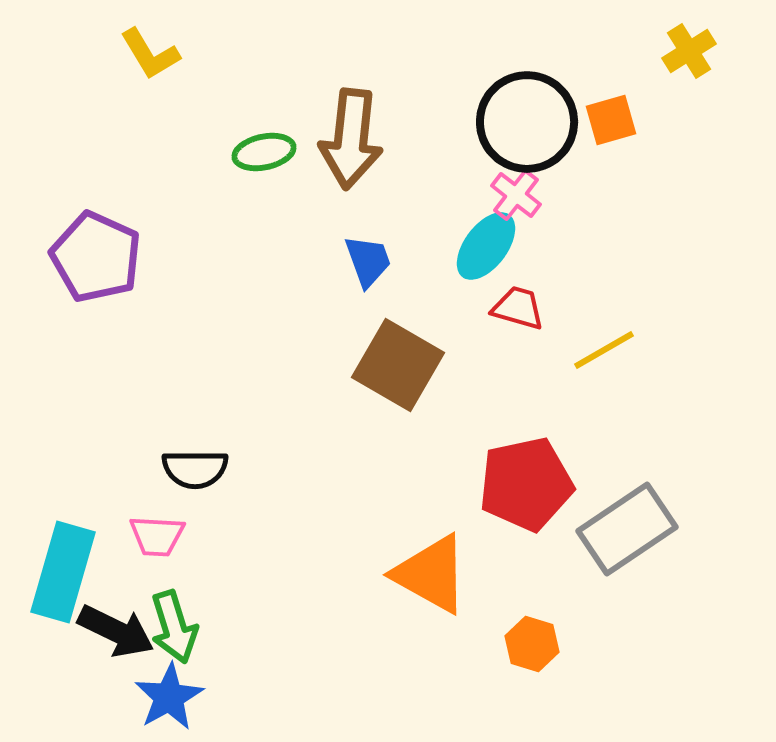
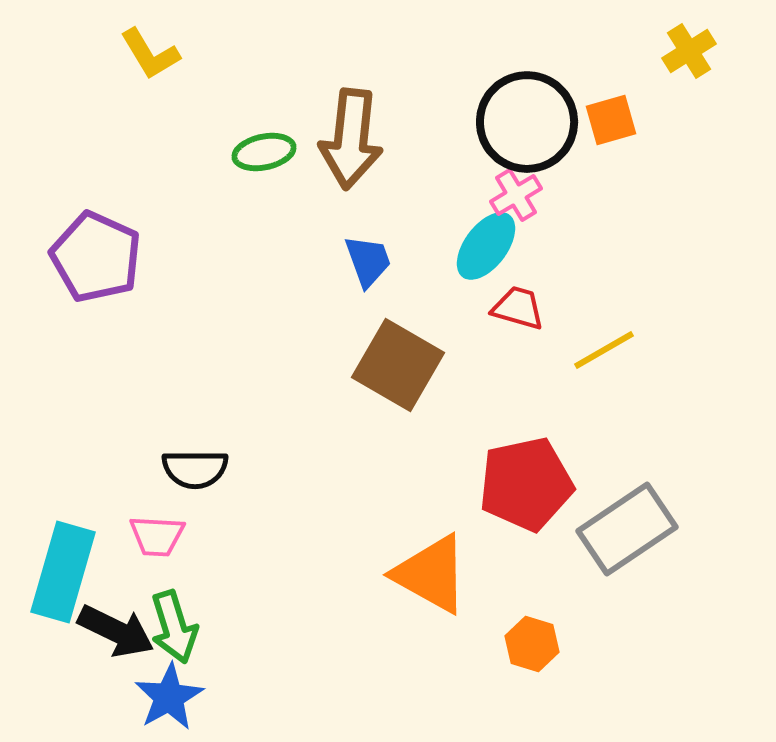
pink cross: rotated 21 degrees clockwise
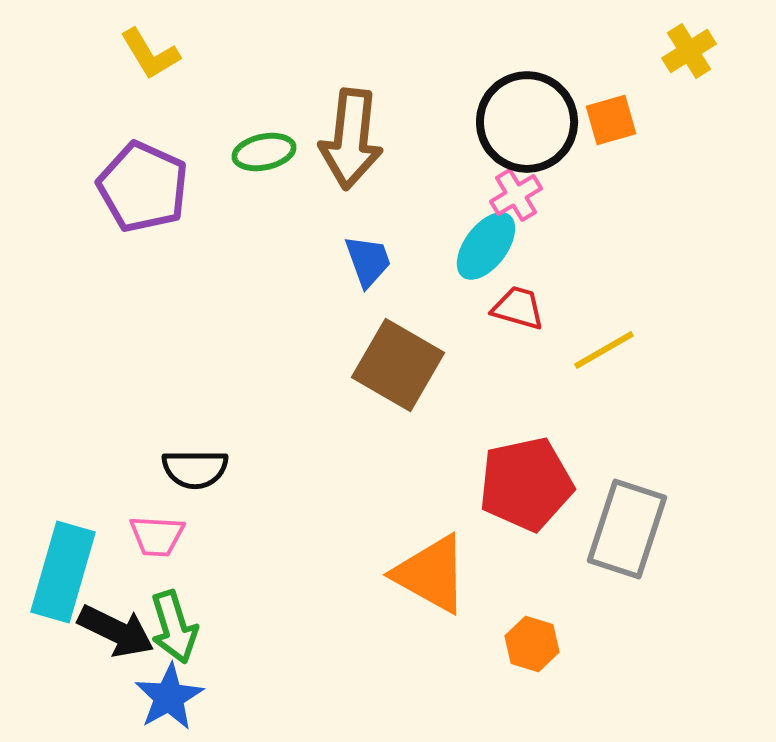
purple pentagon: moved 47 px right, 70 px up
gray rectangle: rotated 38 degrees counterclockwise
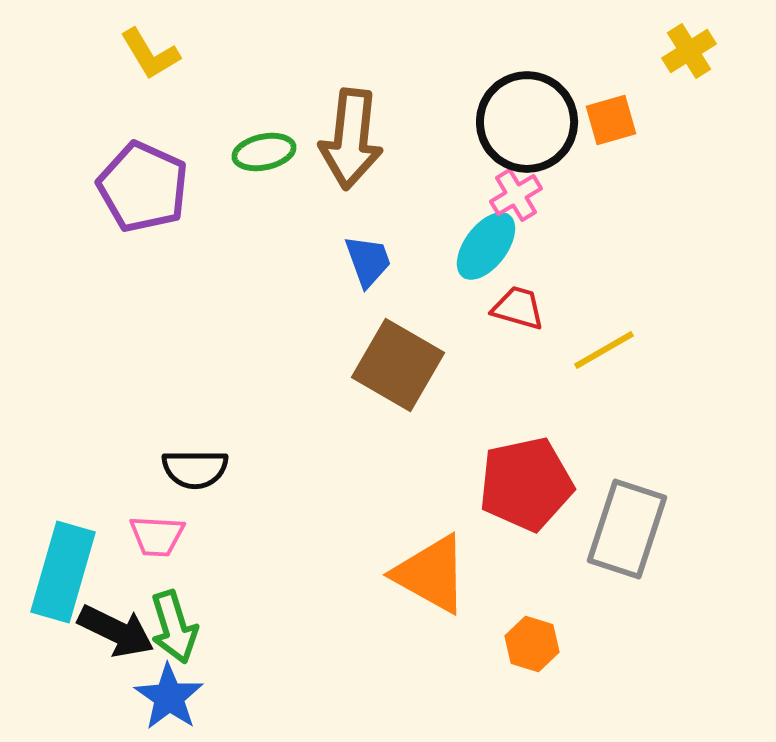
blue star: rotated 8 degrees counterclockwise
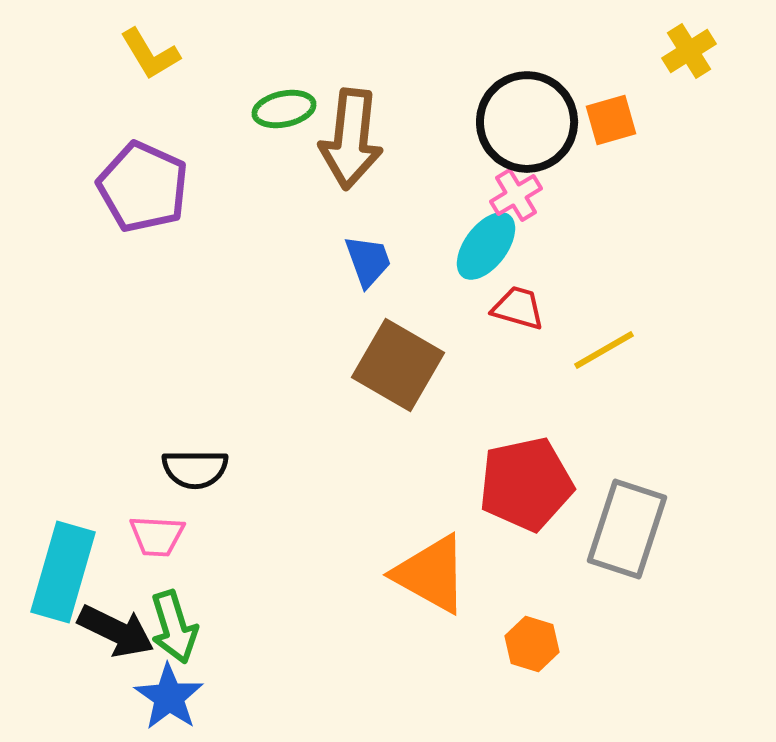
green ellipse: moved 20 px right, 43 px up
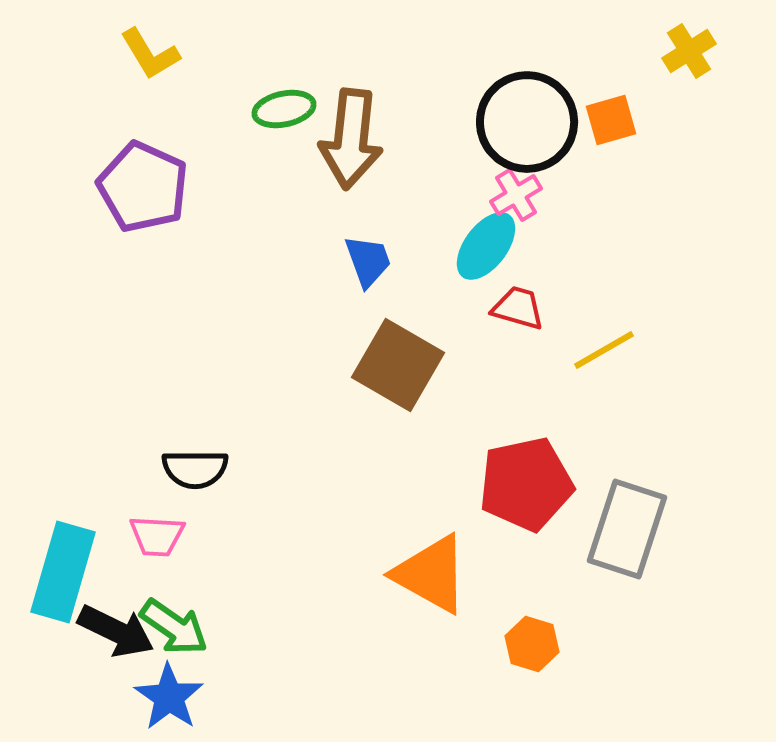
green arrow: rotated 38 degrees counterclockwise
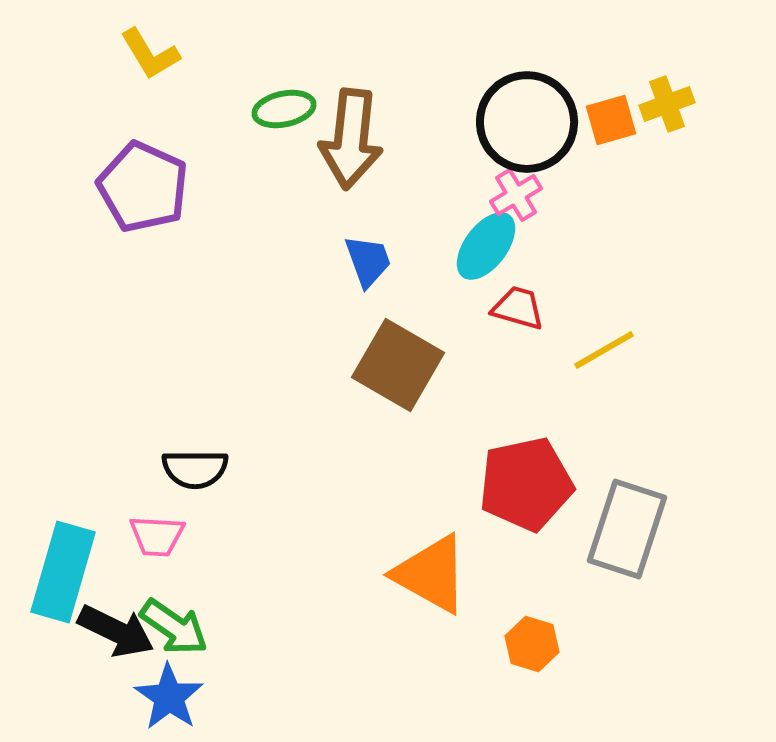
yellow cross: moved 22 px left, 53 px down; rotated 12 degrees clockwise
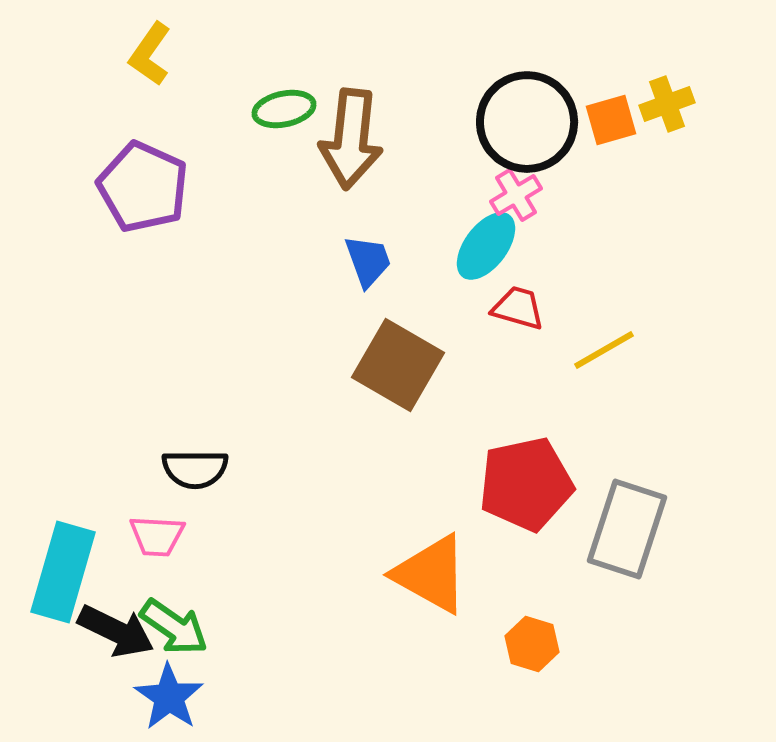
yellow L-shape: rotated 66 degrees clockwise
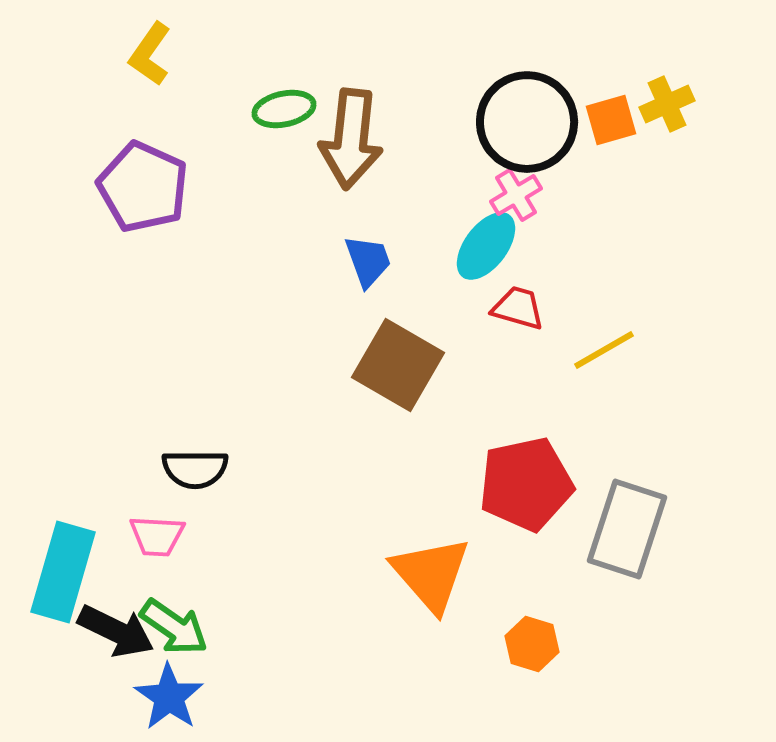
yellow cross: rotated 4 degrees counterclockwise
orange triangle: rotated 20 degrees clockwise
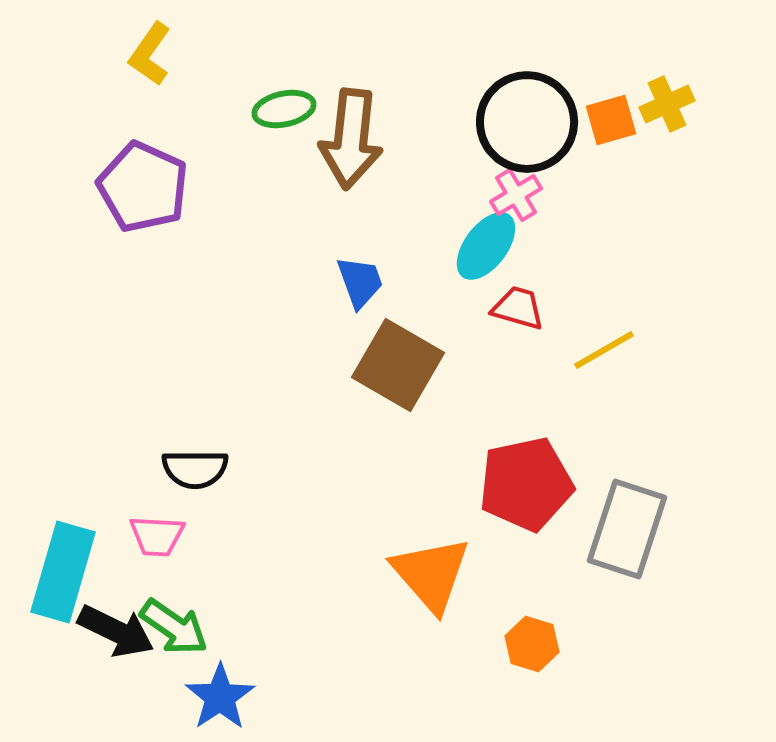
blue trapezoid: moved 8 px left, 21 px down
blue star: moved 51 px right; rotated 4 degrees clockwise
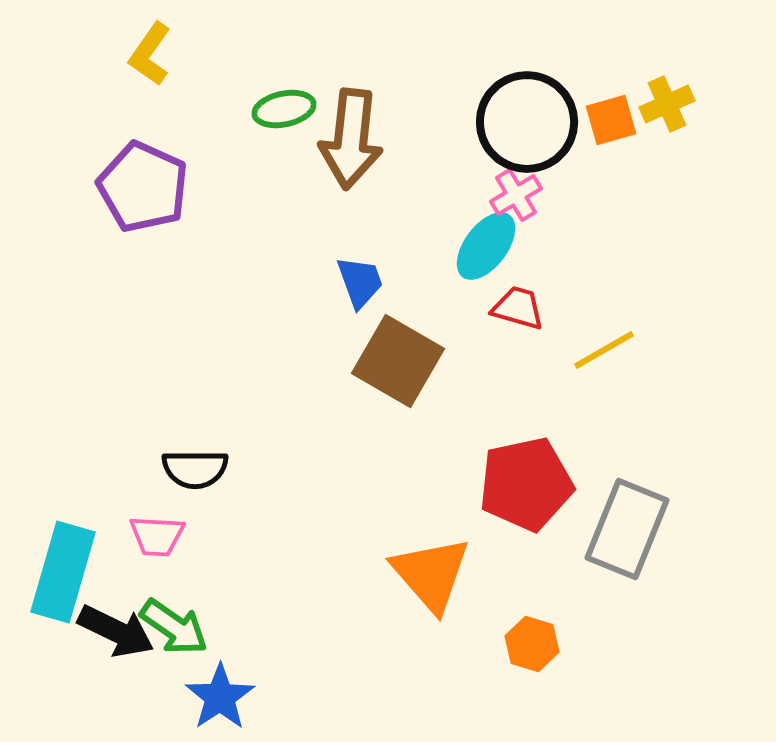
brown square: moved 4 px up
gray rectangle: rotated 4 degrees clockwise
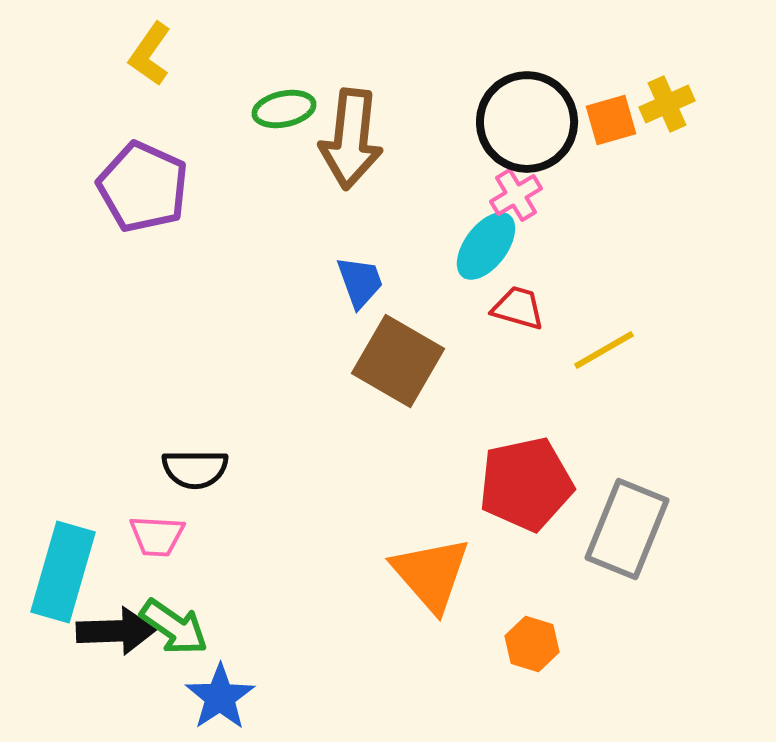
black arrow: rotated 28 degrees counterclockwise
